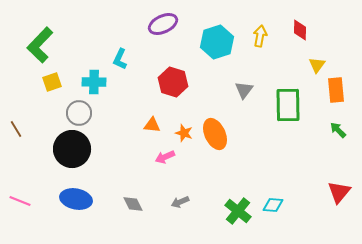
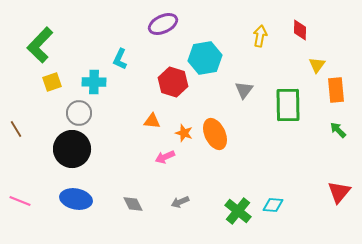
cyan hexagon: moved 12 px left, 16 px down; rotated 8 degrees clockwise
orange triangle: moved 4 px up
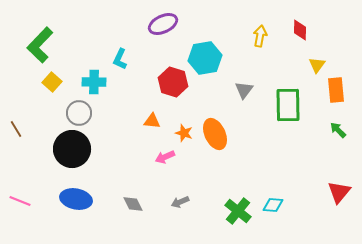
yellow square: rotated 30 degrees counterclockwise
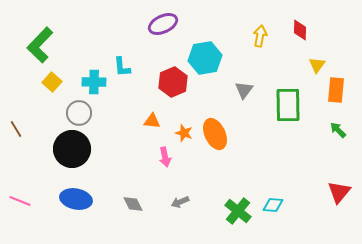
cyan L-shape: moved 2 px right, 8 px down; rotated 30 degrees counterclockwise
red hexagon: rotated 20 degrees clockwise
orange rectangle: rotated 10 degrees clockwise
pink arrow: rotated 78 degrees counterclockwise
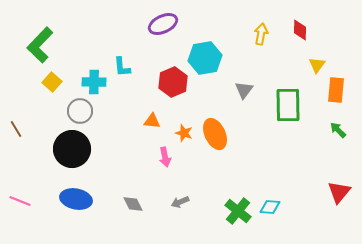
yellow arrow: moved 1 px right, 2 px up
gray circle: moved 1 px right, 2 px up
cyan diamond: moved 3 px left, 2 px down
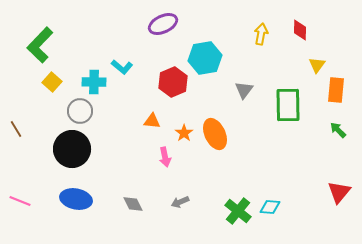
cyan L-shape: rotated 45 degrees counterclockwise
orange star: rotated 18 degrees clockwise
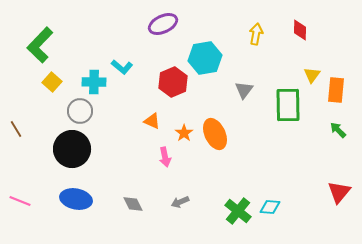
yellow arrow: moved 5 px left
yellow triangle: moved 5 px left, 10 px down
orange triangle: rotated 18 degrees clockwise
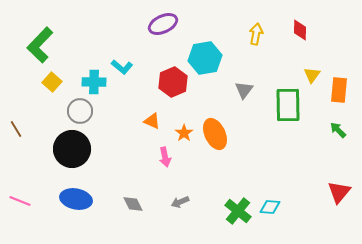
orange rectangle: moved 3 px right
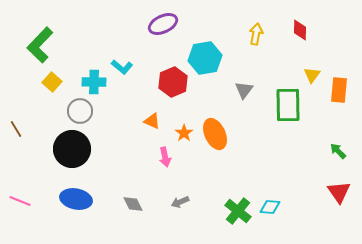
green arrow: moved 21 px down
red triangle: rotated 15 degrees counterclockwise
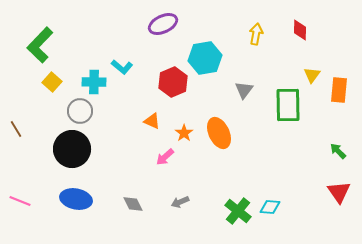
orange ellipse: moved 4 px right, 1 px up
pink arrow: rotated 60 degrees clockwise
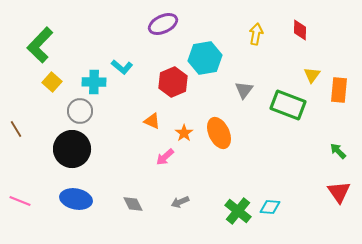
green rectangle: rotated 68 degrees counterclockwise
